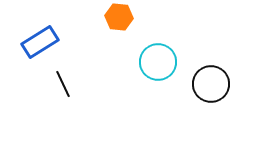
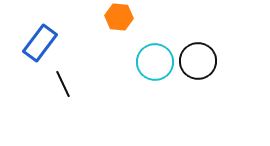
blue rectangle: moved 1 px down; rotated 21 degrees counterclockwise
cyan circle: moved 3 px left
black circle: moved 13 px left, 23 px up
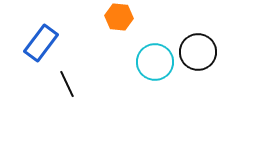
blue rectangle: moved 1 px right
black circle: moved 9 px up
black line: moved 4 px right
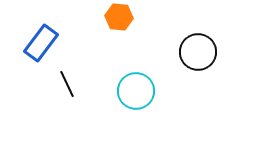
cyan circle: moved 19 px left, 29 px down
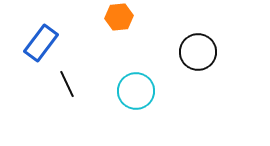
orange hexagon: rotated 12 degrees counterclockwise
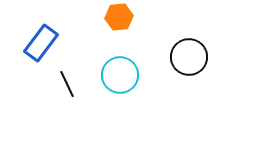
black circle: moved 9 px left, 5 px down
cyan circle: moved 16 px left, 16 px up
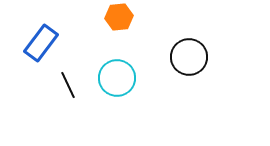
cyan circle: moved 3 px left, 3 px down
black line: moved 1 px right, 1 px down
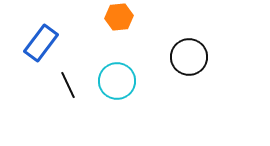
cyan circle: moved 3 px down
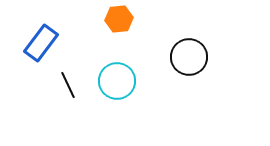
orange hexagon: moved 2 px down
